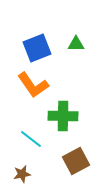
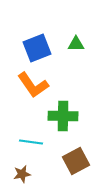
cyan line: moved 3 px down; rotated 30 degrees counterclockwise
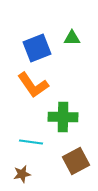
green triangle: moved 4 px left, 6 px up
green cross: moved 1 px down
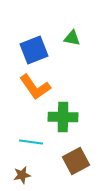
green triangle: rotated 12 degrees clockwise
blue square: moved 3 px left, 2 px down
orange L-shape: moved 2 px right, 2 px down
brown star: moved 1 px down
